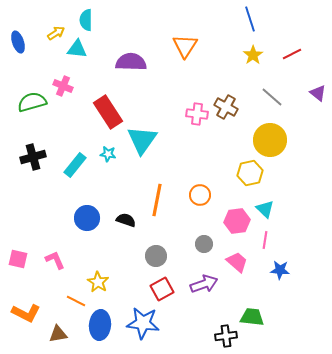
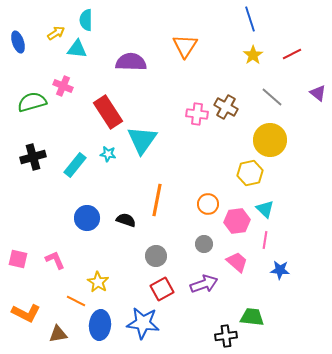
orange circle at (200, 195): moved 8 px right, 9 px down
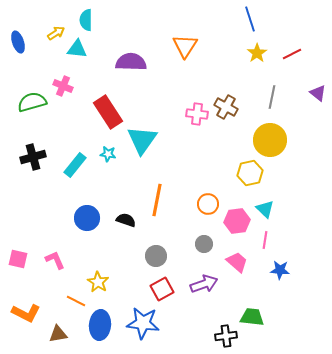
yellow star at (253, 55): moved 4 px right, 2 px up
gray line at (272, 97): rotated 60 degrees clockwise
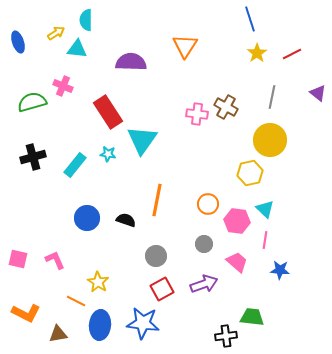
pink hexagon at (237, 221): rotated 15 degrees clockwise
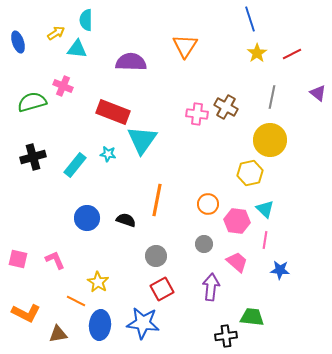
red rectangle at (108, 112): moved 5 px right; rotated 36 degrees counterclockwise
purple arrow at (204, 284): moved 7 px right, 3 px down; rotated 64 degrees counterclockwise
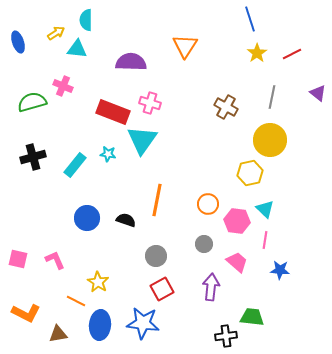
pink cross at (197, 114): moved 47 px left, 11 px up; rotated 10 degrees clockwise
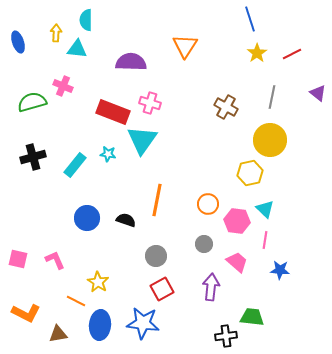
yellow arrow at (56, 33): rotated 54 degrees counterclockwise
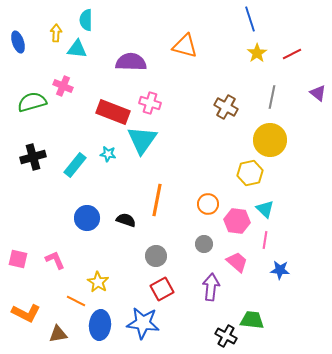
orange triangle at (185, 46): rotated 48 degrees counterclockwise
green trapezoid at (252, 317): moved 3 px down
black cross at (226, 336): rotated 35 degrees clockwise
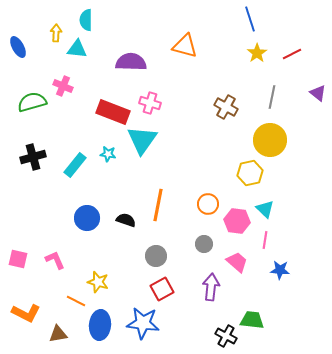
blue ellipse at (18, 42): moved 5 px down; rotated 10 degrees counterclockwise
orange line at (157, 200): moved 1 px right, 5 px down
yellow star at (98, 282): rotated 15 degrees counterclockwise
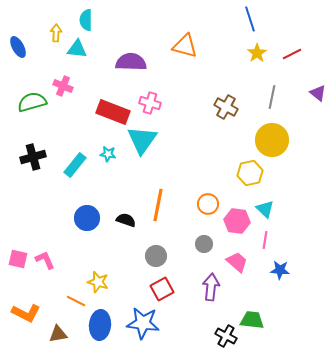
yellow circle at (270, 140): moved 2 px right
pink L-shape at (55, 260): moved 10 px left
